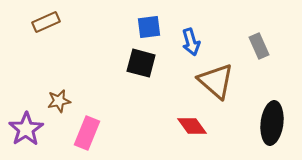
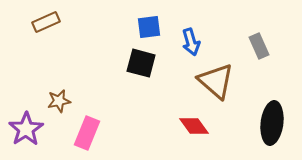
red diamond: moved 2 px right
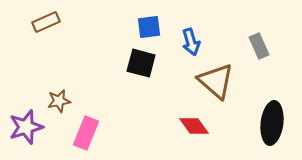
purple star: moved 2 px up; rotated 16 degrees clockwise
pink rectangle: moved 1 px left
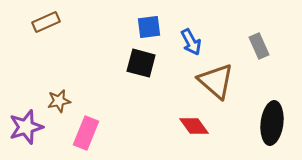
blue arrow: rotated 12 degrees counterclockwise
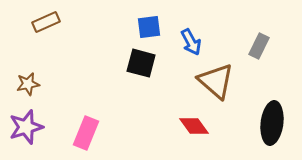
gray rectangle: rotated 50 degrees clockwise
brown star: moved 31 px left, 17 px up
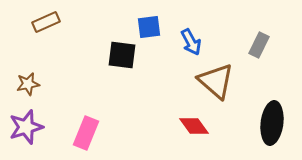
gray rectangle: moved 1 px up
black square: moved 19 px left, 8 px up; rotated 8 degrees counterclockwise
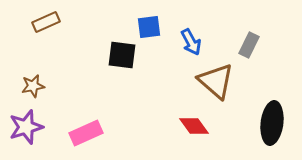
gray rectangle: moved 10 px left
brown star: moved 5 px right, 2 px down
pink rectangle: rotated 44 degrees clockwise
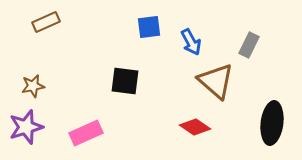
black square: moved 3 px right, 26 px down
red diamond: moved 1 px right, 1 px down; rotated 20 degrees counterclockwise
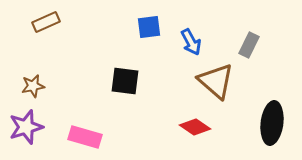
pink rectangle: moved 1 px left, 4 px down; rotated 40 degrees clockwise
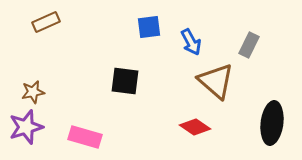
brown star: moved 6 px down
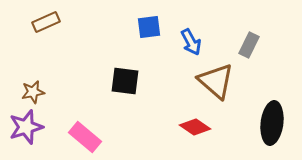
pink rectangle: rotated 24 degrees clockwise
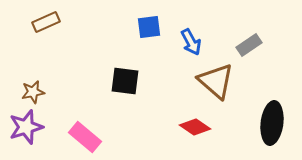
gray rectangle: rotated 30 degrees clockwise
